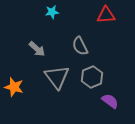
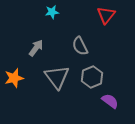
red triangle: rotated 48 degrees counterclockwise
gray arrow: moved 1 px left, 1 px up; rotated 96 degrees counterclockwise
orange star: moved 9 px up; rotated 30 degrees counterclockwise
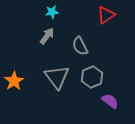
red triangle: rotated 18 degrees clockwise
gray arrow: moved 11 px right, 12 px up
orange star: moved 3 px down; rotated 18 degrees counterclockwise
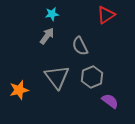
cyan star: moved 2 px down
orange star: moved 5 px right, 9 px down; rotated 18 degrees clockwise
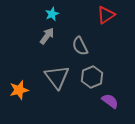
cyan star: rotated 16 degrees counterclockwise
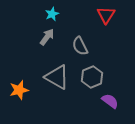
red triangle: rotated 24 degrees counterclockwise
gray arrow: moved 1 px down
gray triangle: rotated 24 degrees counterclockwise
